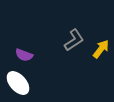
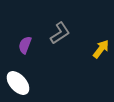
gray L-shape: moved 14 px left, 7 px up
purple semicircle: moved 1 px right, 10 px up; rotated 90 degrees clockwise
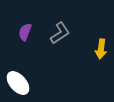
purple semicircle: moved 13 px up
yellow arrow: rotated 150 degrees clockwise
